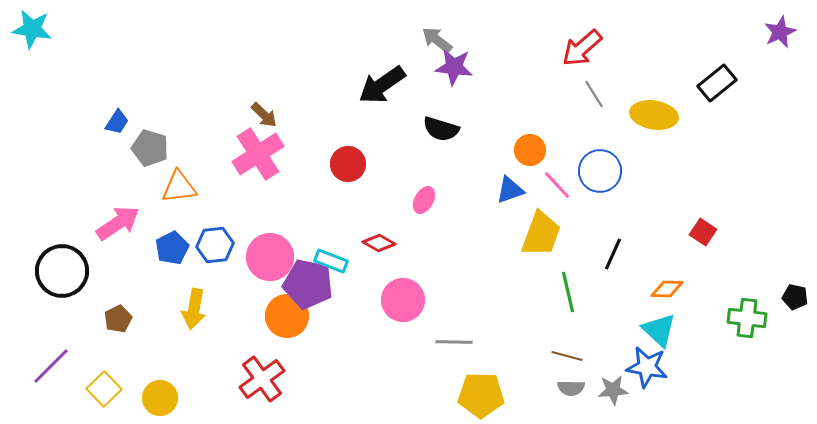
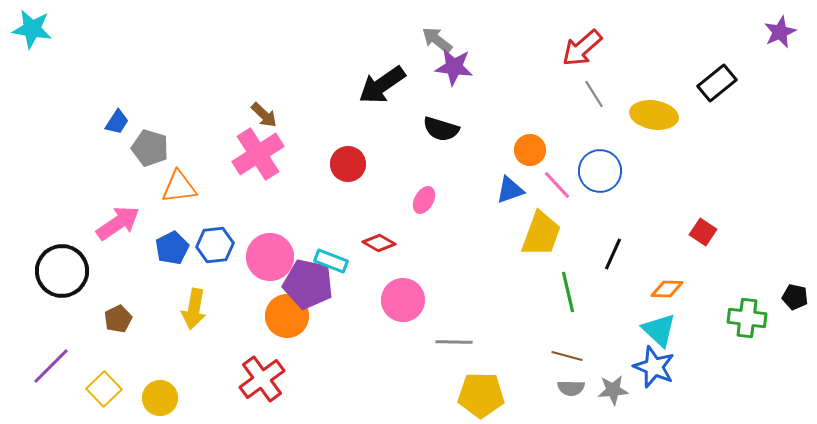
blue star at (647, 367): moved 7 px right; rotated 12 degrees clockwise
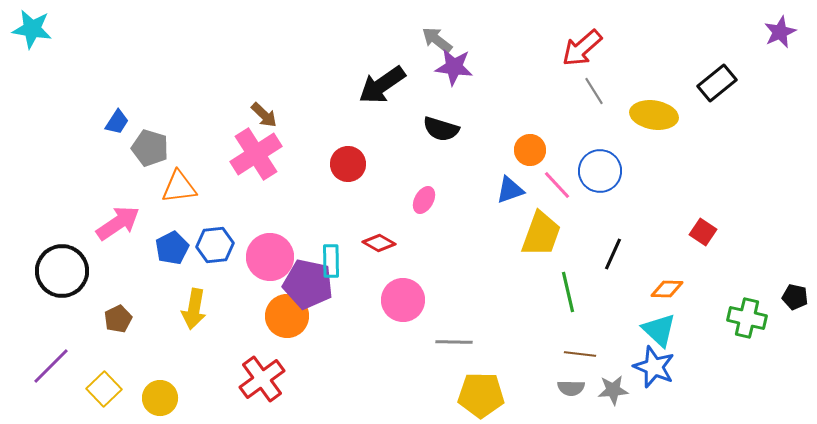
gray line at (594, 94): moved 3 px up
pink cross at (258, 154): moved 2 px left
cyan rectangle at (331, 261): rotated 68 degrees clockwise
green cross at (747, 318): rotated 6 degrees clockwise
brown line at (567, 356): moved 13 px right, 2 px up; rotated 8 degrees counterclockwise
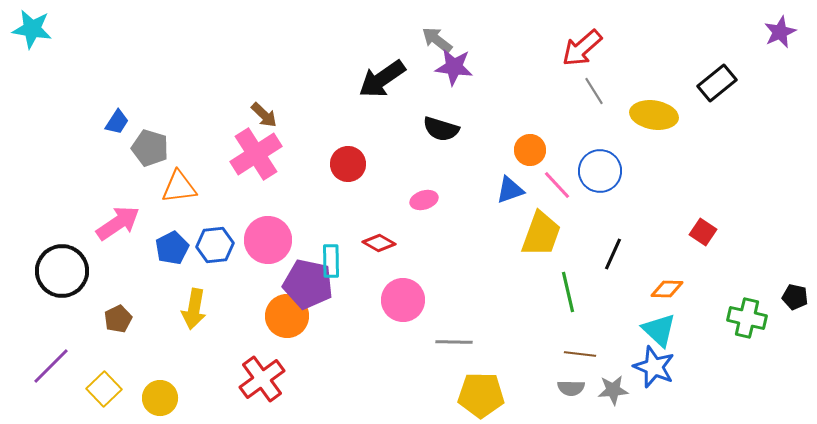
black arrow at (382, 85): moved 6 px up
pink ellipse at (424, 200): rotated 44 degrees clockwise
pink circle at (270, 257): moved 2 px left, 17 px up
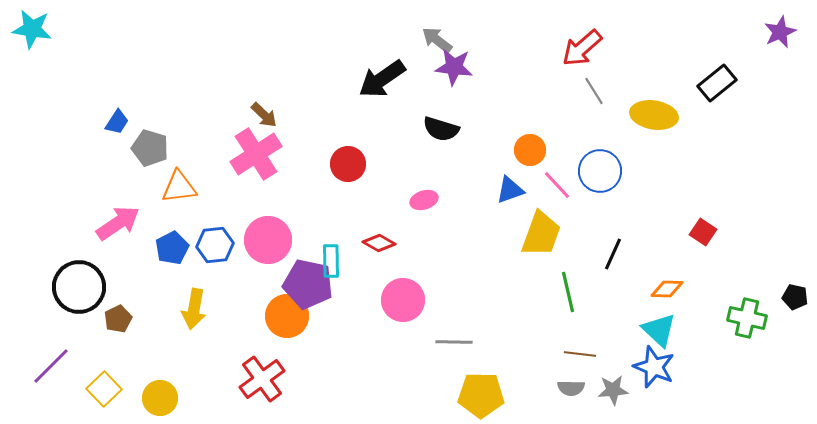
black circle at (62, 271): moved 17 px right, 16 px down
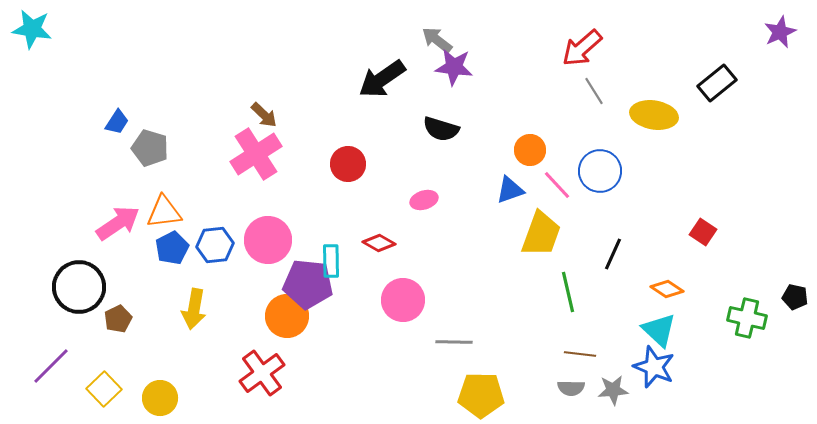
orange triangle at (179, 187): moved 15 px left, 25 px down
purple pentagon at (308, 284): rotated 6 degrees counterclockwise
orange diamond at (667, 289): rotated 32 degrees clockwise
red cross at (262, 379): moved 6 px up
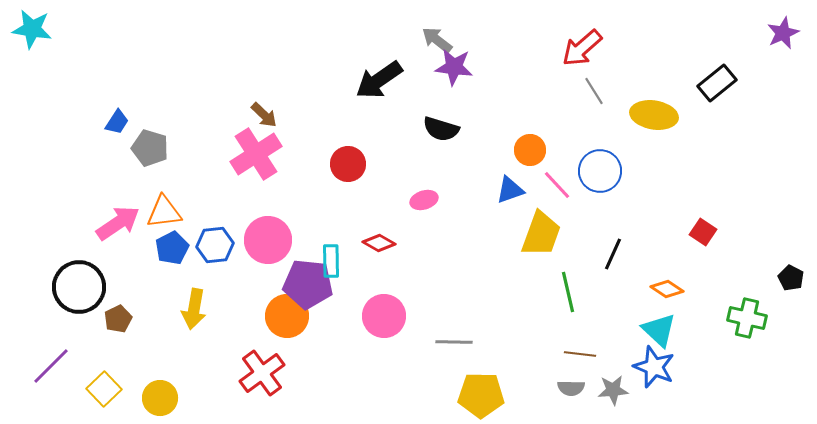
purple star at (780, 32): moved 3 px right, 1 px down
black arrow at (382, 79): moved 3 px left, 1 px down
black pentagon at (795, 297): moved 4 px left, 19 px up; rotated 15 degrees clockwise
pink circle at (403, 300): moved 19 px left, 16 px down
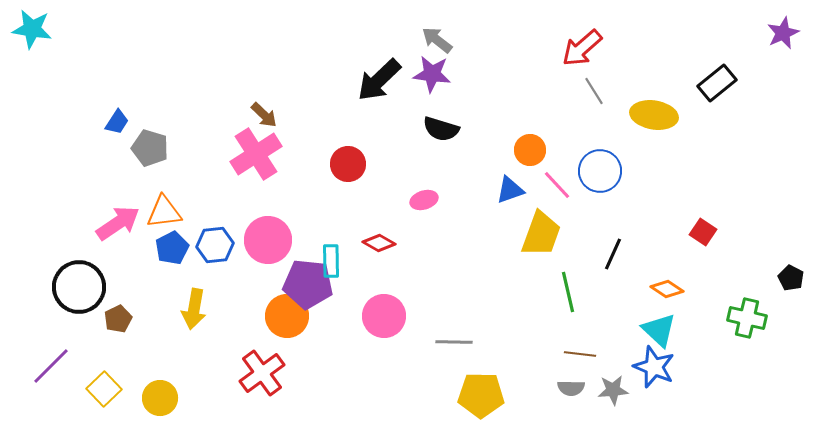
purple star at (454, 67): moved 22 px left, 7 px down
black arrow at (379, 80): rotated 9 degrees counterclockwise
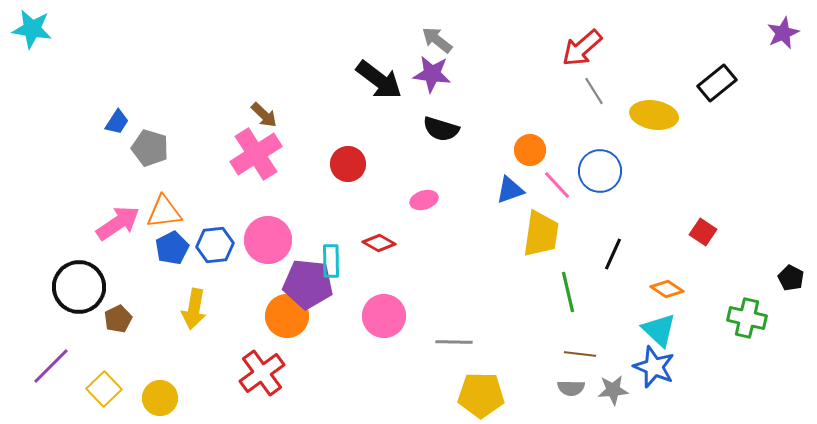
black arrow at (379, 80): rotated 99 degrees counterclockwise
yellow trapezoid at (541, 234): rotated 12 degrees counterclockwise
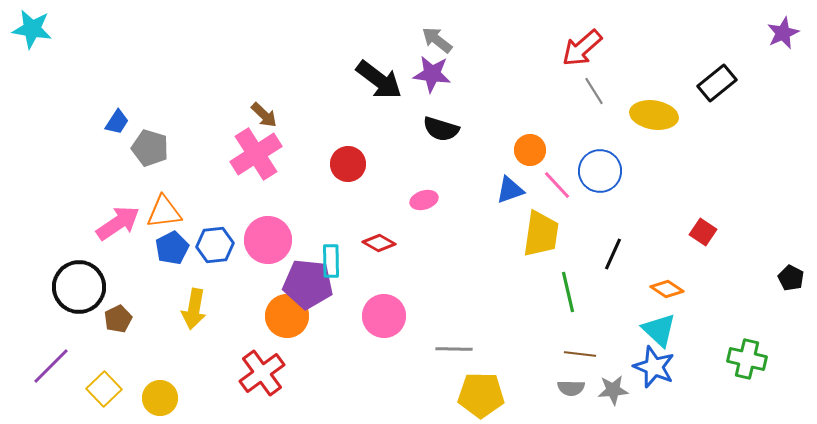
green cross at (747, 318): moved 41 px down
gray line at (454, 342): moved 7 px down
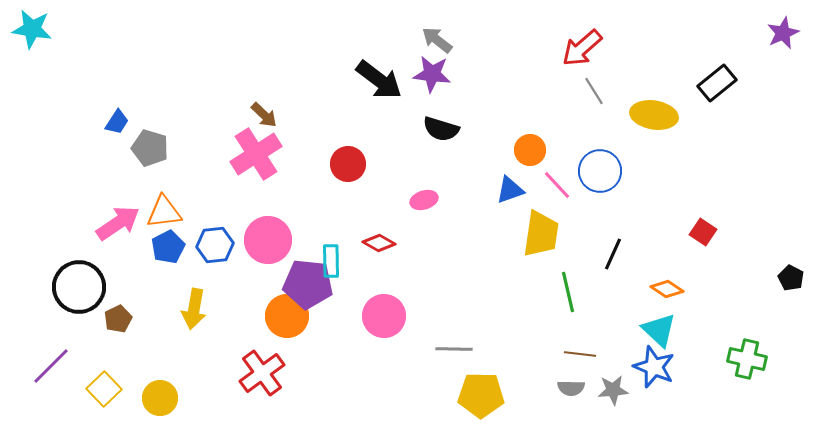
blue pentagon at (172, 248): moved 4 px left, 1 px up
